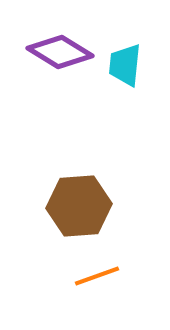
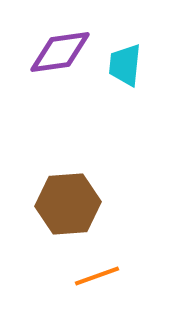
purple diamond: rotated 40 degrees counterclockwise
brown hexagon: moved 11 px left, 2 px up
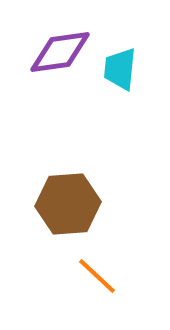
cyan trapezoid: moved 5 px left, 4 px down
orange line: rotated 63 degrees clockwise
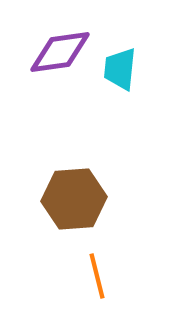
brown hexagon: moved 6 px right, 5 px up
orange line: rotated 33 degrees clockwise
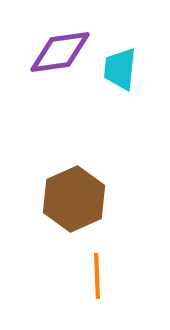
brown hexagon: rotated 20 degrees counterclockwise
orange line: rotated 12 degrees clockwise
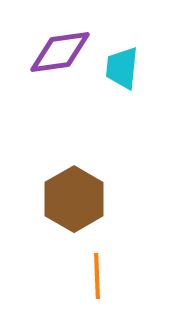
cyan trapezoid: moved 2 px right, 1 px up
brown hexagon: rotated 6 degrees counterclockwise
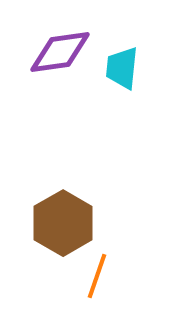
brown hexagon: moved 11 px left, 24 px down
orange line: rotated 21 degrees clockwise
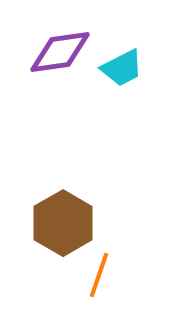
cyan trapezoid: rotated 123 degrees counterclockwise
orange line: moved 2 px right, 1 px up
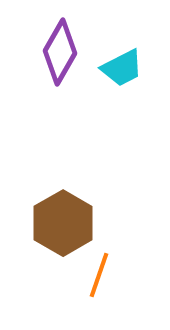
purple diamond: rotated 52 degrees counterclockwise
